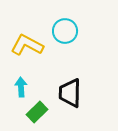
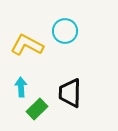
green rectangle: moved 3 px up
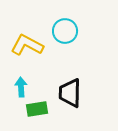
green rectangle: rotated 35 degrees clockwise
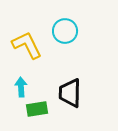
yellow L-shape: rotated 36 degrees clockwise
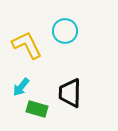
cyan arrow: rotated 138 degrees counterclockwise
green rectangle: rotated 25 degrees clockwise
